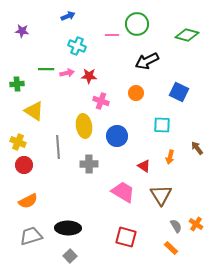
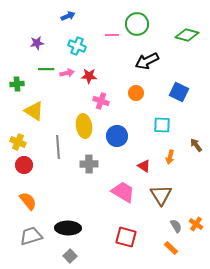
purple star: moved 15 px right, 12 px down; rotated 16 degrees counterclockwise
brown arrow: moved 1 px left, 3 px up
orange semicircle: rotated 102 degrees counterclockwise
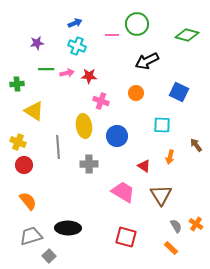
blue arrow: moved 7 px right, 7 px down
gray square: moved 21 px left
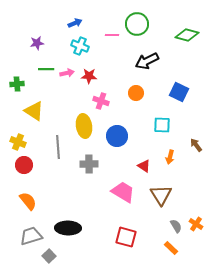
cyan cross: moved 3 px right
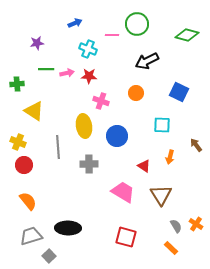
cyan cross: moved 8 px right, 3 px down
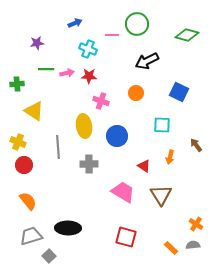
gray semicircle: moved 17 px right, 19 px down; rotated 64 degrees counterclockwise
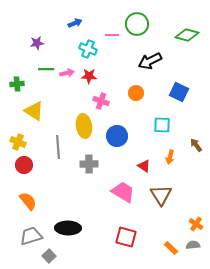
black arrow: moved 3 px right
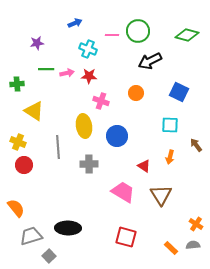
green circle: moved 1 px right, 7 px down
cyan square: moved 8 px right
orange semicircle: moved 12 px left, 7 px down
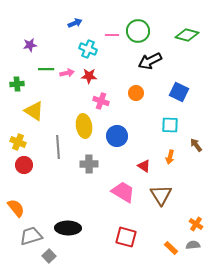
purple star: moved 7 px left, 2 px down
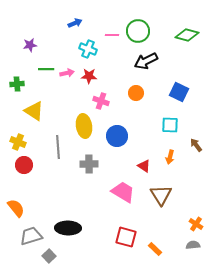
black arrow: moved 4 px left
orange rectangle: moved 16 px left, 1 px down
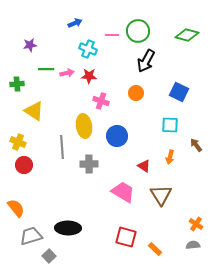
black arrow: rotated 35 degrees counterclockwise
gray line: moved 4 px right
